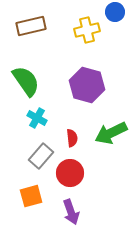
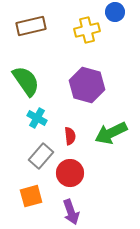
red semicircle: moved 2 px left, 2 px up
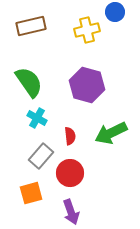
green semicircle: moved 3 px right, 1 px down
orange square: moved 3 px up
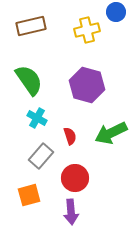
blue circle: moved 1 px right
green semicircle: moved 2 px up
red semicircle: rotated 12 degrees counterclockwise
red circle: moved 5 px right, 5 px down
orange square: moved 2 px left, 2 px down
purple arrow: rotated 15 degrees clockwise
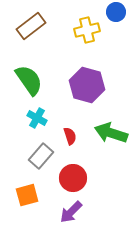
brown rectangle: rotated 24 degrees counterclockwise
green arrow: rotated 44 degrees clockwise
red circle: moved 2 px left
orange square: moved 2 px left
purple arrow: rotated 50 degrees clockwise
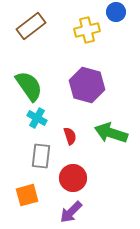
green semicircle: moved 6 px down
gray rectangle: rotated 35 degrees counterclockwise
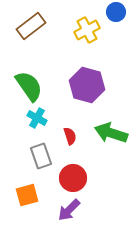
yellow cross: rotated 15 degrees counterclockwise
gray rectangle: rotated 25 degrees counterclockwise
purple arrow: moved 2 px left, 2 px up
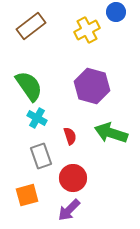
purple hexagon: moved 5 px right, 1 px down
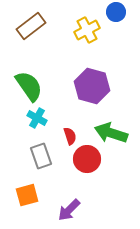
red circle: moved 14 px right, 19 px up
